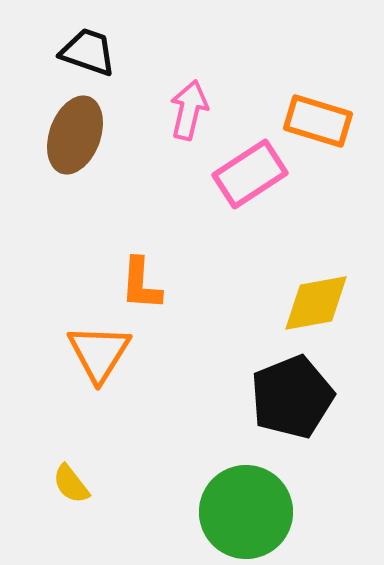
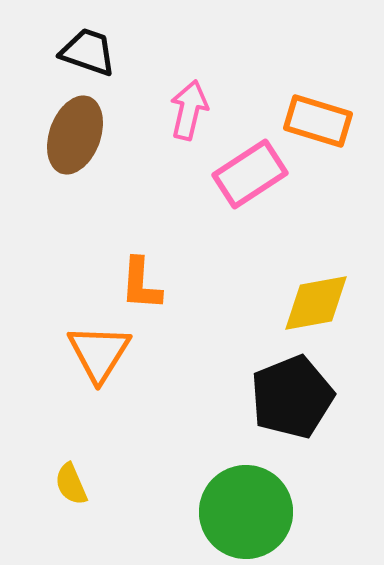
yellow semicircle: rotated 15 degrees clockwise
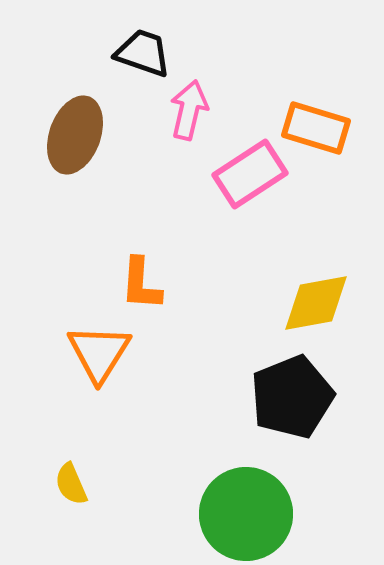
black trapezoid: moved 55 px right, 1 px down
orange rectangle: moved 2 px left, 7 px down
green circle: moved 2 px down
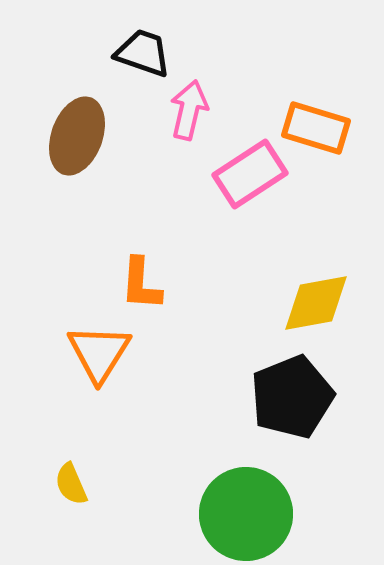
brown ellipse: moved 2 px right, 1 px down
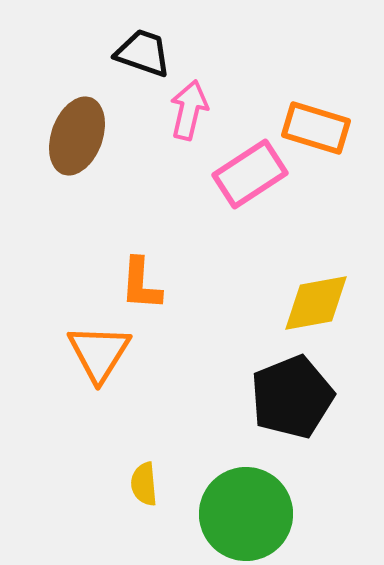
yellow semicircle: moved 73 px right; rotated 18 degrees clockwise
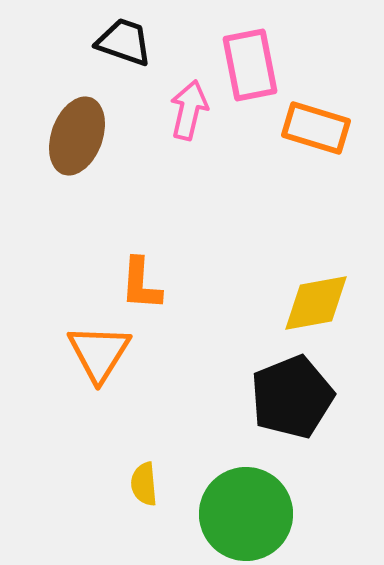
black trapezoid: moved 19 px left, 11 px up
pink rectangle: moved 109 px up; rotated 68 degrees counterclockwise
